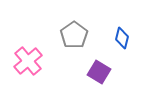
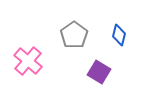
blue diamond: moved 3 px left, 3 px up
pink cross: rotated 8 degrees counterclockwise
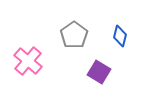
blue diamond: moved 1 px right, 1 px down
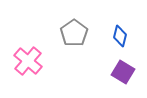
gray pentagon: moved 2 px up
purple square: moved 24 px right
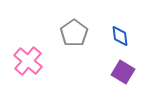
blue diamond: rotated 20 degrees counterclockwise
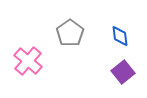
gray pentagon: moved 4 px left
purple square: rotated 20 degrees clockwise
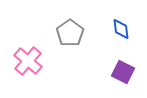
blue diamond: moved 1 px right, 7 px up
purple square: rotated 25 degrees counterclockwise
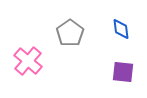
purple square: rotated 20 degrees counterclockwise
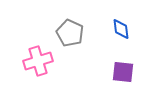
gray pentagon: rotated 12 degrees counterclockwise
pink cross: moved 10 px right; rotated 32 degrees clockwise
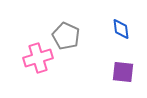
gray pentagon: moved 4 px left, 3 px down
pink cross: moved 3 px up
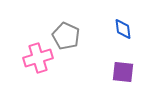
blue diamond: moved 2 px right
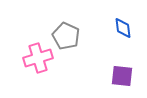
blue diamond: moved 1 px up
purple square: moved 1 px left, 4 px down
